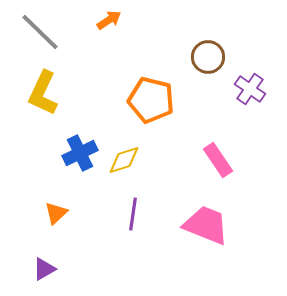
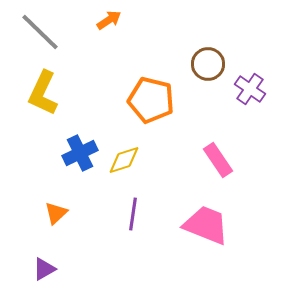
brown circle: moved 7 px down
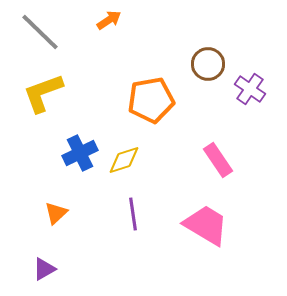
yellow L-shape: rotated 45 degrees clockwise
orange pentagon: rotated 24 degrees counterclockwise
purple line: rotated 16 degrees counterclockwise
pink trapezoid: rotated 9 degrees clockwise
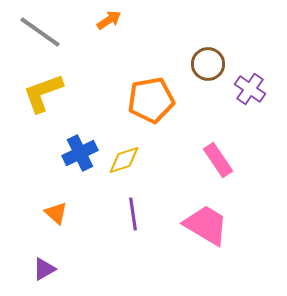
gray line: rotated 9 degrees counterclockwise
orange triangle: rotated 35 degrees counterclockwise
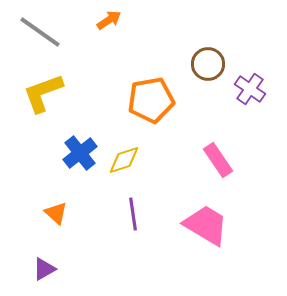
blue cross: rotated 12 degrees counterclockwise
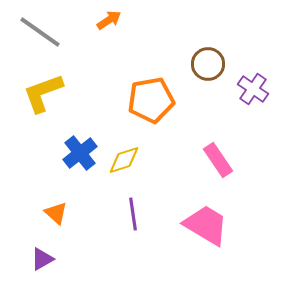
purple cross: moved 3 px right
purple triangle: moved 2 px left, 10 px up
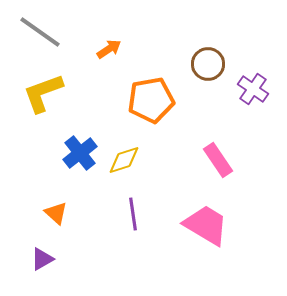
orange arrow: moved 29 px down
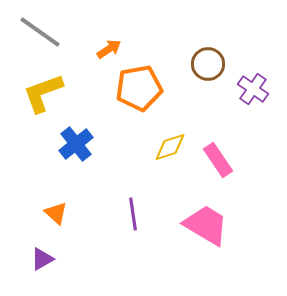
orange pentagon: moved 12 px left, 12 px up
blue cross: moved 4 px left, 9 px up
yellow diamond: moved 46 px right, 13 px up
